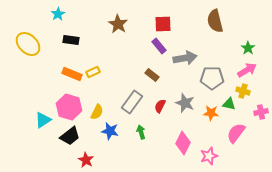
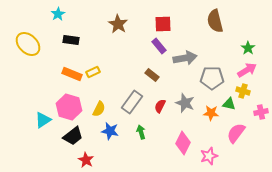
yellow semicircle: moved 2 px right, 3 px up
black trapezoid: moved 3 px right
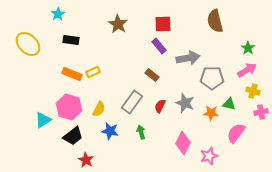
gray arrow: moved 3 px right
yellow cross: moved 10 px right
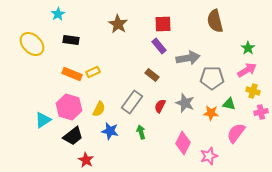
yellow ellipse: moved 4 px right
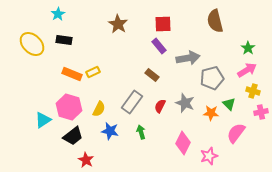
black rectangle: moved 7 px left
gray pentagon: rotated 15 degrees counterclockwise
green triangle: rotated 32 degrees clockwise
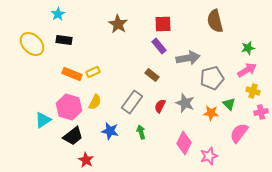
green star: rotated 24 degrees clockwise
yellow semicircle: moved 4 px left, 7 px up
pink semicircle: moved 3 px right
pink diamond: moved 1 px right
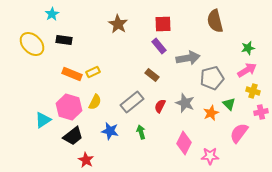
cyan star: moved 6 px left
gray rectangle: rotated 15 degrees clockwise
orange star: rotated 28 degrees counterclockwise
pink star: moved 1 px right; rotated 18 degrees clockwise
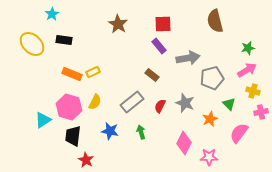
orange star: moved 1 px left, 6 px down
black trapezoid: rotated 135 degrees clockwise
pink star: moved 1 px left, 1 px down
